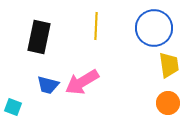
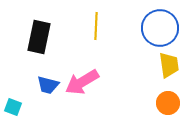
blue circle: moved 6 px right
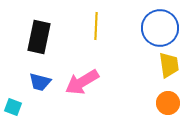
blue trapezoid: moved 8 px left, 3 px up
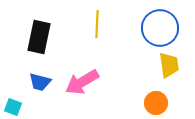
yellow line: moved 1 px right, 2 px up
orange circle: moved 12 px left
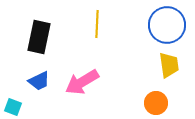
blue circle: moved 7 px right, 3 px up
blue trapezoid: moved 1 px left, 1 px up; rotated 40 degrees counterclockwise
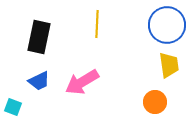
orange circle: moved 1 px left, 1 px up
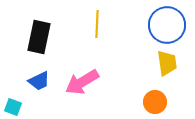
yellow trapezoid: moved 2 px left, 2 px up
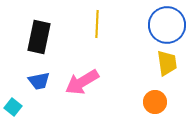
blue trapezoid: rotated 15 degrees clockwise
cyan square: rotated 18 degrees clockwise
